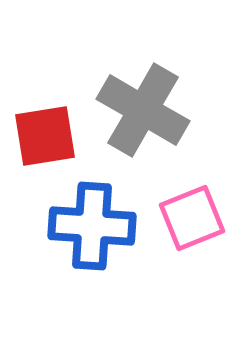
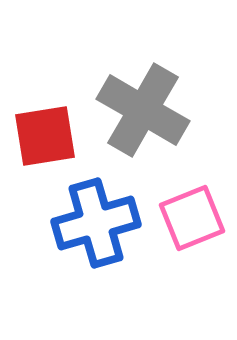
blue cross: moved 4 px right, 3 px up; rotated 20 degrees counterclockwise
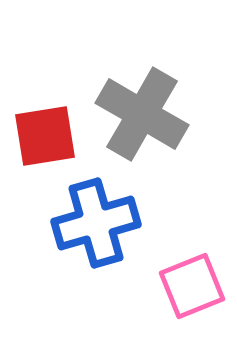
gray cross: moved 1 px left, 4 px down
pink square: moved 68 px down
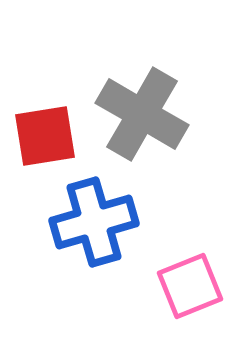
blue cross: moved 2 px left, 1 px up
pink square: moved 2 px left
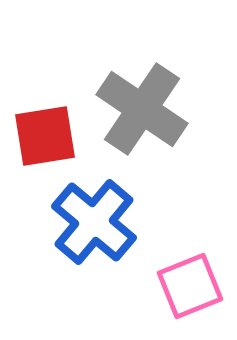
gray cross: moved 5 px up; rotated 4 degrees clockwise
blue cross: rotated 34 degrees counterclockwise
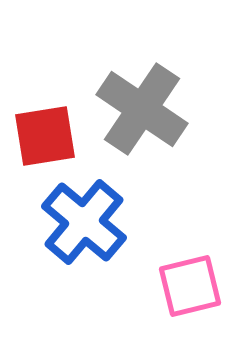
blue cross: moved 10 px left
pink square: rotated 8 degrees clockwise
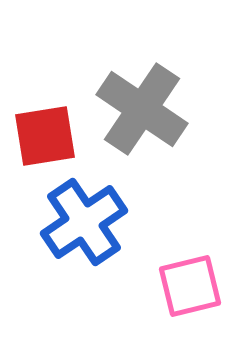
blue cross: rotated 16 degrees clockwise
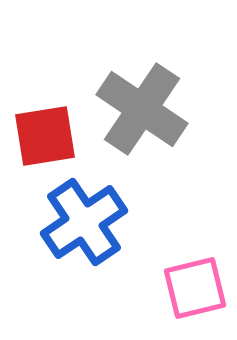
pink square: moved 5 px right, 2 px down
